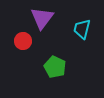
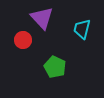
purple triangle: rotated 20 degrees counterclockwise
red circle: moved 1 px up
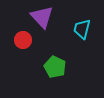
purple triangle: moved 1 px up
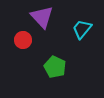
cyan trapezoid: rotated 25 degrees clockwise
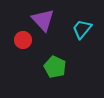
purple triangle: moved 1 px right, 3 px down
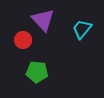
green pentagon: moved 18 px left, 5 px down; rotated 20 degrees counterclockwise
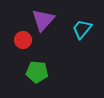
purple triangle: rotated 25 degrees clockwise
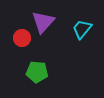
purple triangle: moved 2 px down
red circle: moved 1 px left, 2 px up
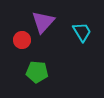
cyan trapezoid: moved 3 px down; rotated 110 degrees clockwise
red circle: moved 2 px down
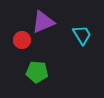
purple triangle: rotated 25 degrees clockwise
cyan trapezoid: moved 3 px down
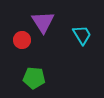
purple triangle: rotated 40 degrees counterclockwise
green pentagon: moved 3 px left, 6 px down
